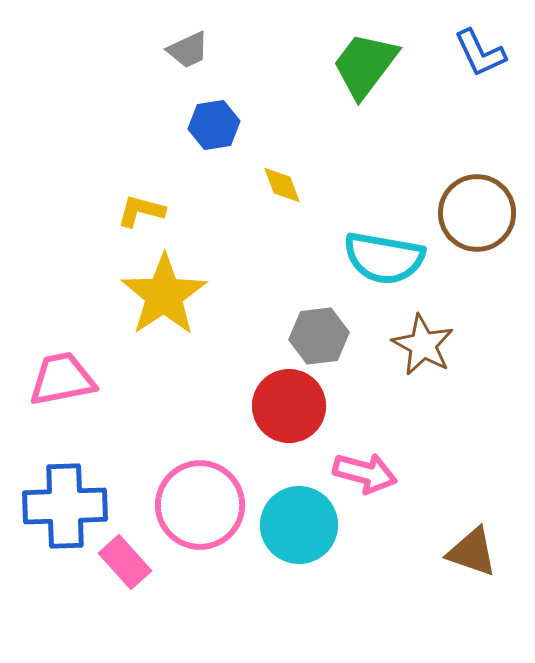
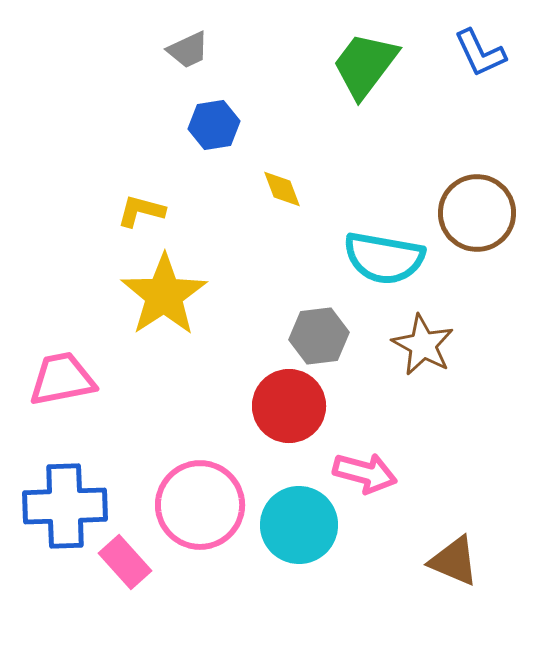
yellow diamond: moved 4 px down
brown triangle: moved 18 px left, 9 px down; rotated 4 degrees clockwise
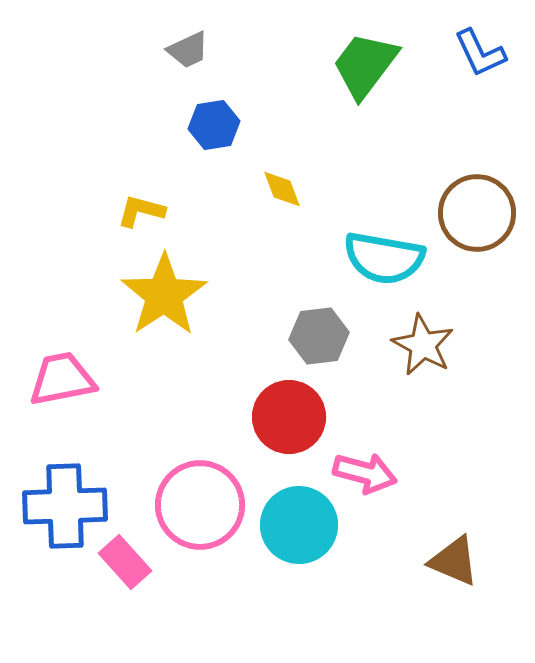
red circle: moved 11 px down
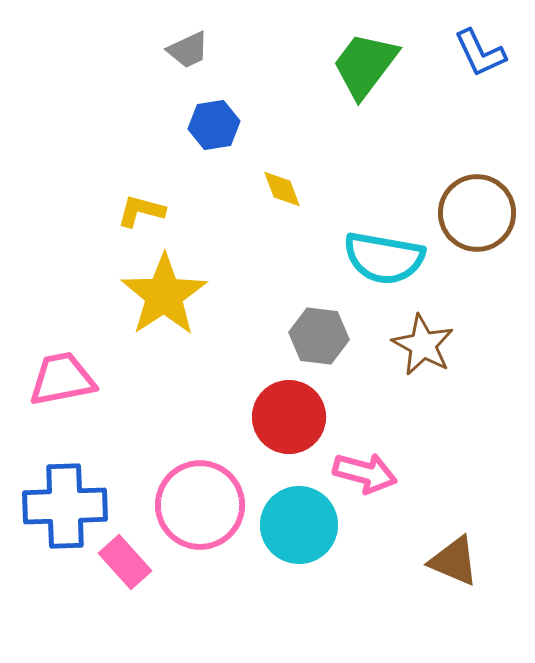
gray hexagon: rotated 14 degrees clockwise
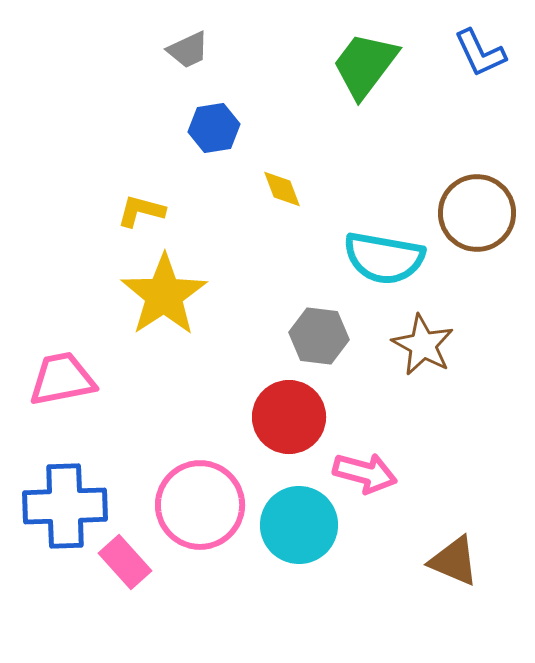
blue hexagon: moved 3 px down
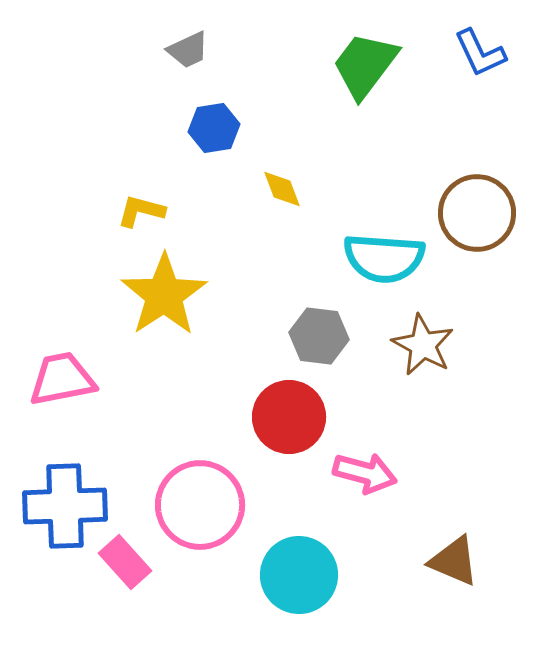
cyan semicircle: rotated 6 degrees counterclockwise
cyan circle: moved 50 px down
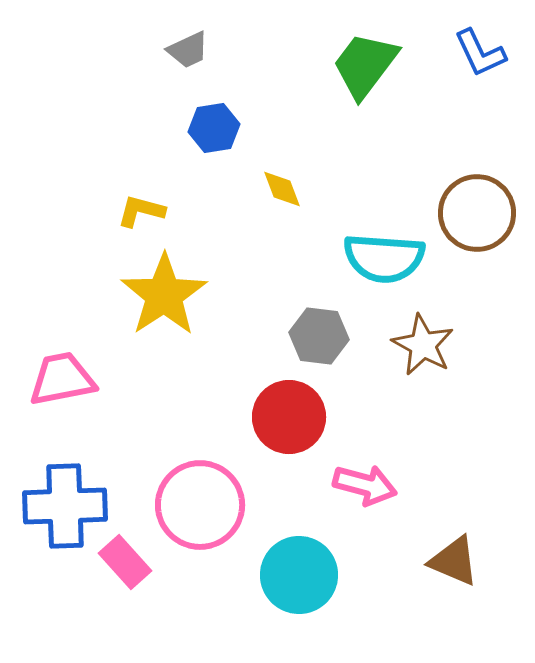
pink arrow: moved 12 px down
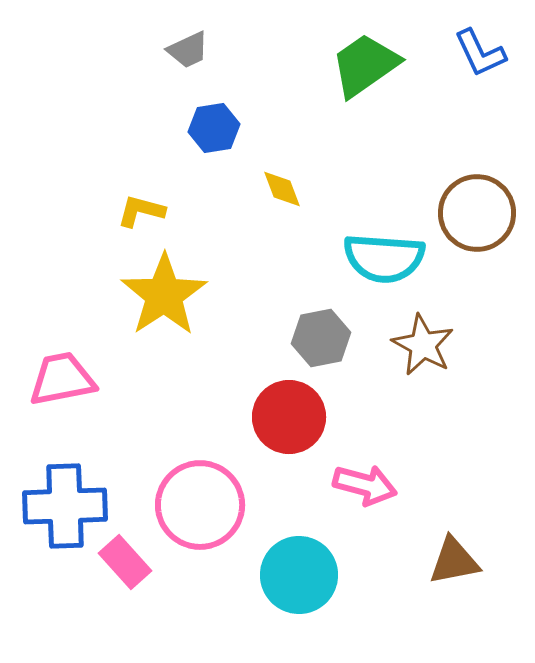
green trapezoid: rotated 18 degrees clockwise
gray hexagon: moved 2 px right, 2 px down; rotated 18 degrees counterclockwise
brown triangle: rotated 34 degrees counterclockwise
